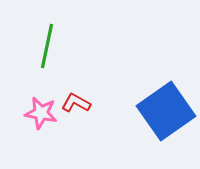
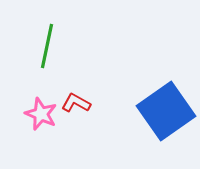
pink star: moved 1 px down; rotated 12 degrees clockwise
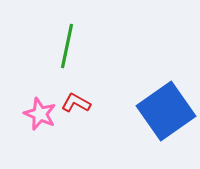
green line: moved 20 px right
pink star: moved 1 px left
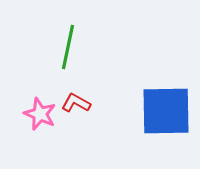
green line: moved 1 px right, 1 px down
blue square: rotated 34 degrees clockwise
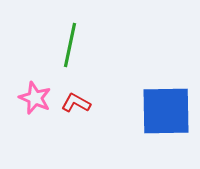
green line: moved 2 px right, 2 px up
pink star: moved 5 px left, 16 px up
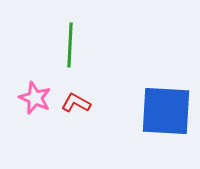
green line: rotated 9 degrees counterclockwise
blue square: rotated 4 degrees clockwise
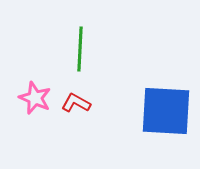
green line: moved 10 px right, 4 px down
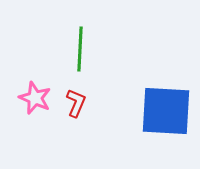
red L-shape: rotated 84 degrees clockwise
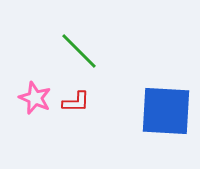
green line: moved 1 px left, 2 px down; rotated 48 degrees counterclockwise
red L-shape: moved 1 px up; rotated 68 degrees clockwise
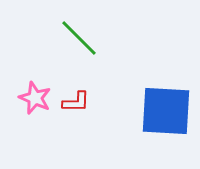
green line: moved 13 px up
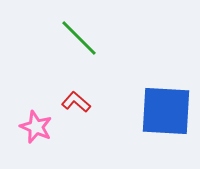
pink star: moved 1 px right, 29 px down
red L-shape: rotated 140 degrees counterclockwise
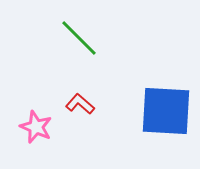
red L-shape: moved 4 px right, 2 px down
